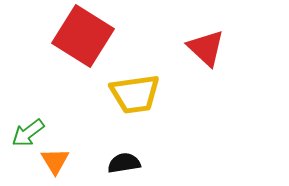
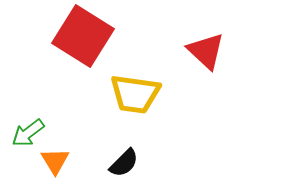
red triangle: moved 3 px down
yellow trapezoid: rotated 16 degrees clockwise
black semicircle: rotated 144 degrees clockwise
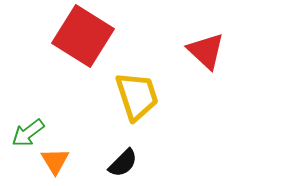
yellow trapezoid: moved 2 px right, 2 px down; rotated 116 degrees counterclockwise
black semicircle: moved 1 px left
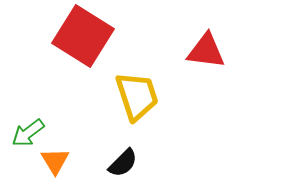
red triangle: rotated 36 degrees counterclockwise
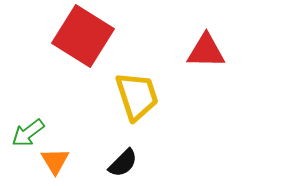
red triangle: rotated 6 degrees counterclockwise
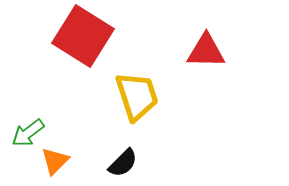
orange triangle: rotated 16 degrees clockwise
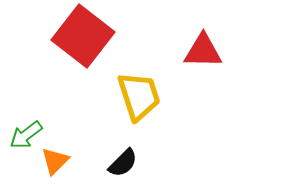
red square: rotated 6 degrees clockwise
red triangle: moved 3 px left
yellow trapezoid: moved 2 px right
green arrow: moved 2 px left, 2 px down
